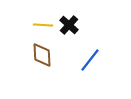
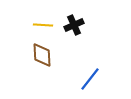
black cross: moved 5 px right; rotated 24 degrees clockwise
blue line: moved 19 px down
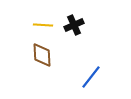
blue line: moved 1 px right, 2 px up
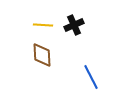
blue line: rotated 65 degrees counterclockwise
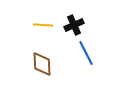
brown diamond: moved 9 px down
blue line: moved 5 px left, 24 px up
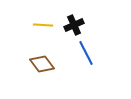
brown diamond: rotated 35 degrees counterclockwise
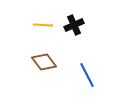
blue line: moved 1 px right, 22 px down
brown diamond: moved 2 px right, 2 px up
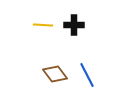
black cross: rotated 24 degrees clockwise
brown diamond: moved 11 px right, 12 px down
